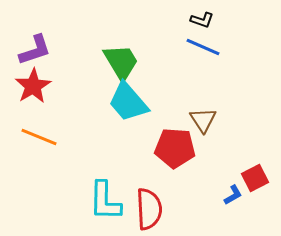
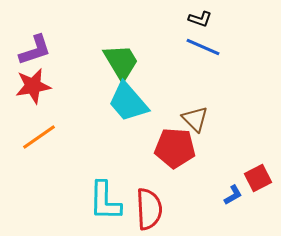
black L-shape: moved 2 px left, 1 px up
red star: rotated 21 degrees clockwise
brown triangle: moved 8 px left, 1 px up; rotated 12 degrees counterclockwise
orange line: rotated 57 degrees counterclockwise
red square: moved 3 px right
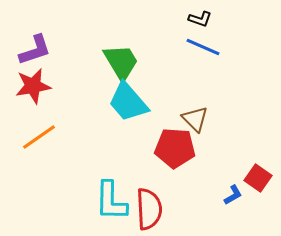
red square: rotated 28 degrees counterclockwise
cyan L-shape: moved 6 px right
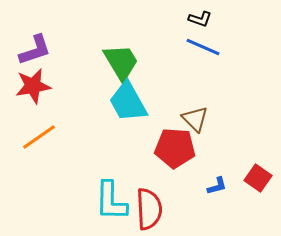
cyan trapezoid: rotated 12 degrees clockwise
blue L-shape: moved 16 px left, 9 px up; rotated 15 degrees clockwise
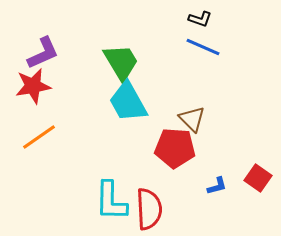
purple L-shape: moved 8 px right, 3 px down; rotated 6 degrees counterclockwise
brown triangle: moved 3 px left
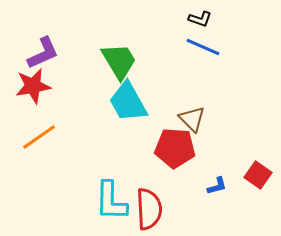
green trapezoid: moved 2 px left, 1 px up
red square: moved 3 px up
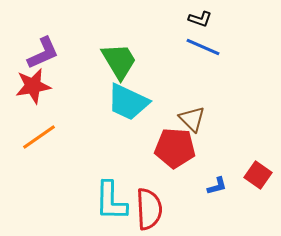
cyan trapezoid: rotated 36 degrees counterclockwise
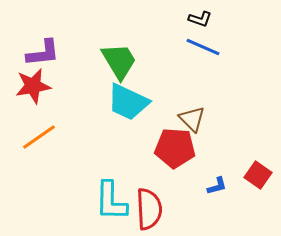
purple L-shape: rotated 18 degrees clockwise
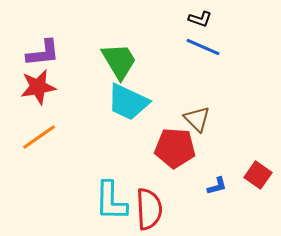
red star: moved 5 px right, 1 px down
brown triangle: moved 5 px right
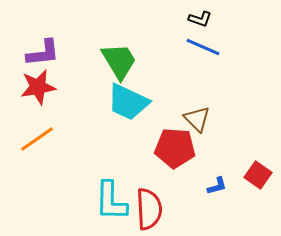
orange line: moved 2 px left, 2 px down
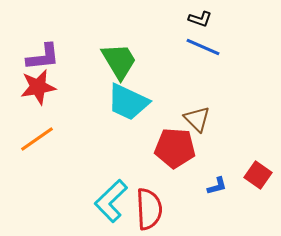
purple L-shape: moved 4 px down
cyan L-shape: rotated 45 degrees clockwise
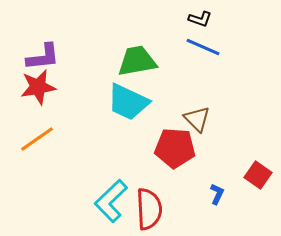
green trapezoid: moved 18 px right; rotated 69 degrees counterclockwise
blue L-shape: moved 8 px down; rotated 50 degrees counterclockwise
